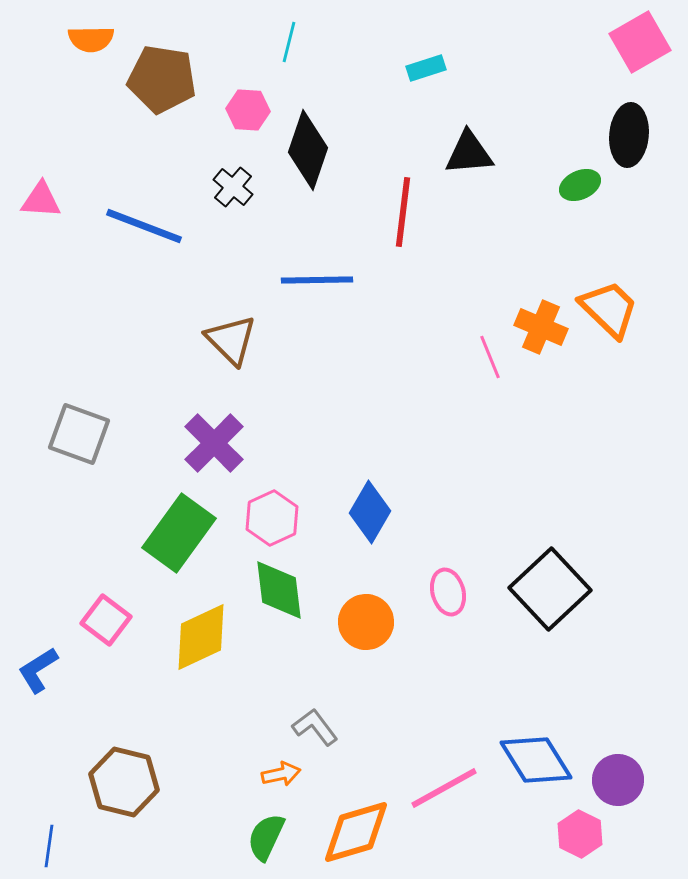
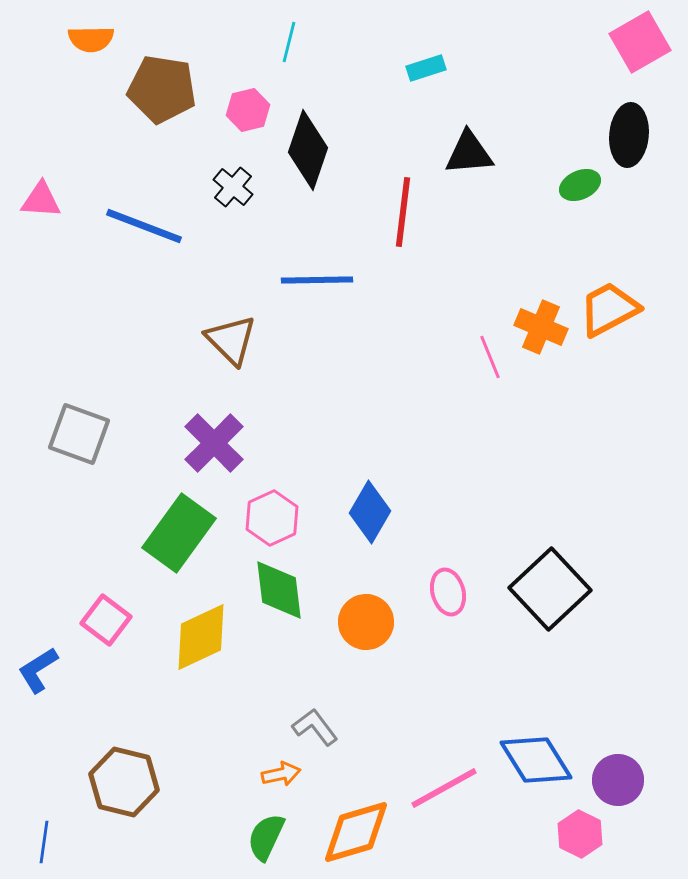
brown pentagon at (162, 79): moved 10 px down
pink hexagon at (248, 110): rotated 18 degrees counterclockwise
orange trapezoid at (609, 309): rotated 72 degrees counterclockwise
blue line at (49, 846): moved 5 px left, 4 px up
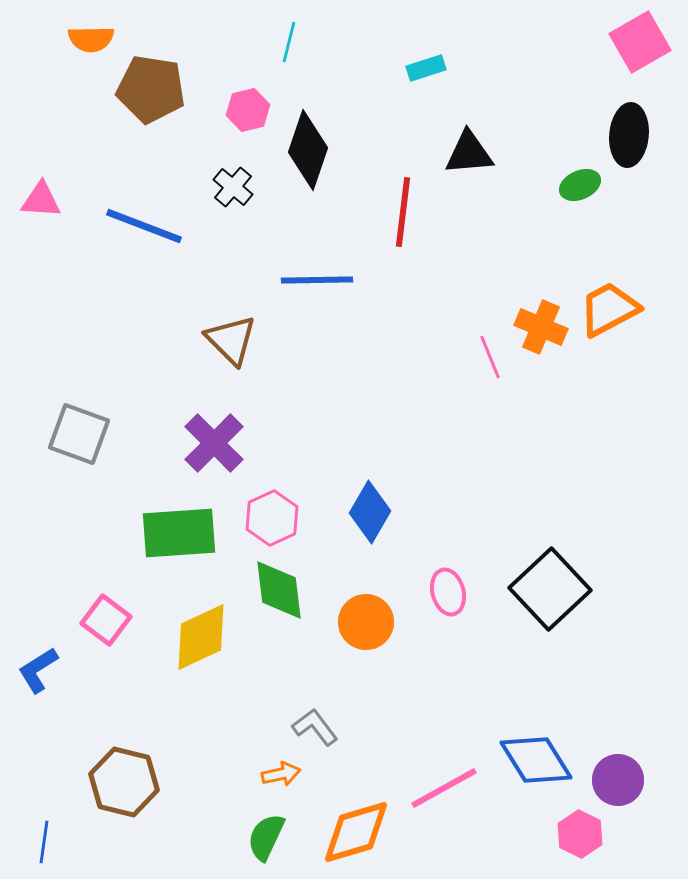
brown pentagon at (162, 89): moved 11 px left
green rectangle at (179, 533): rotated 50 degrees clockwise
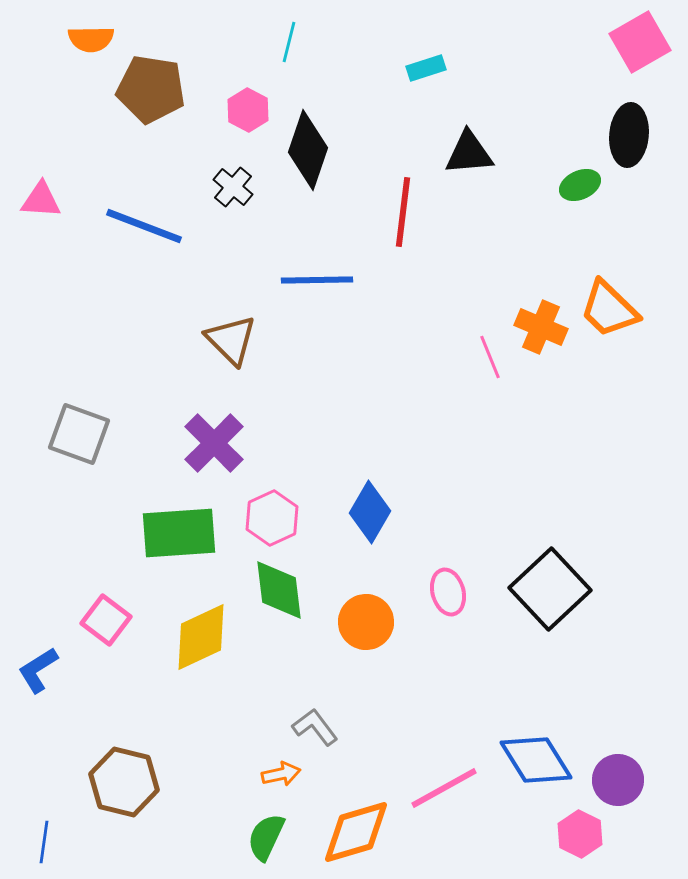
pink hexagon at (248, 110): rotated 18 degrees counterclockwise
orange trapezoid at (609, 309): rotated 108 degrees counterclockwise
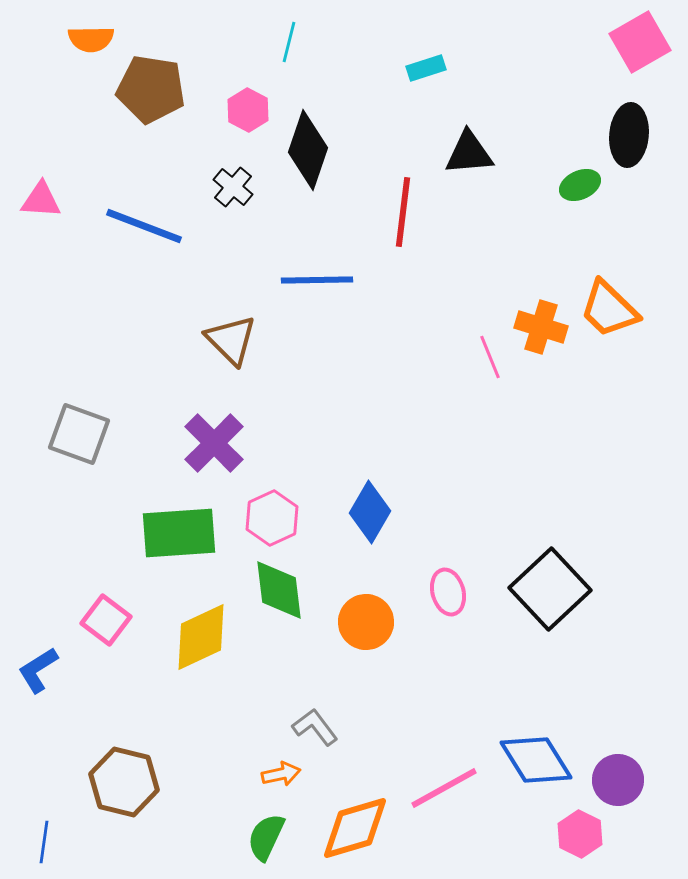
orange cross at (541, 327): rotated 6 degrees counterclockwise
orange diamond at (356, 832): moved 1 px left, 4 px up
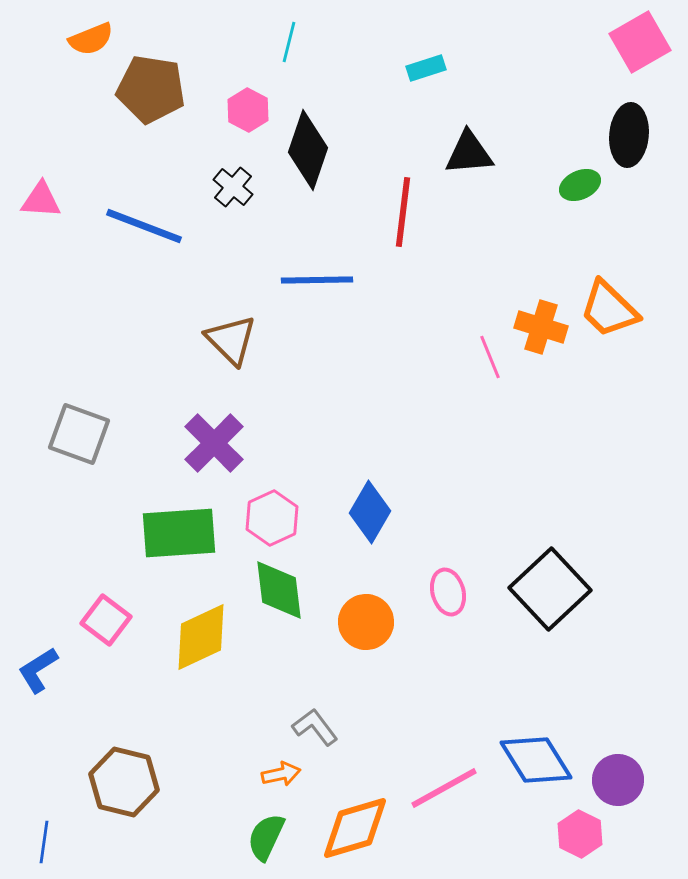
orange semicircle at (91, 39): rotated 21 degrees counterclockwise
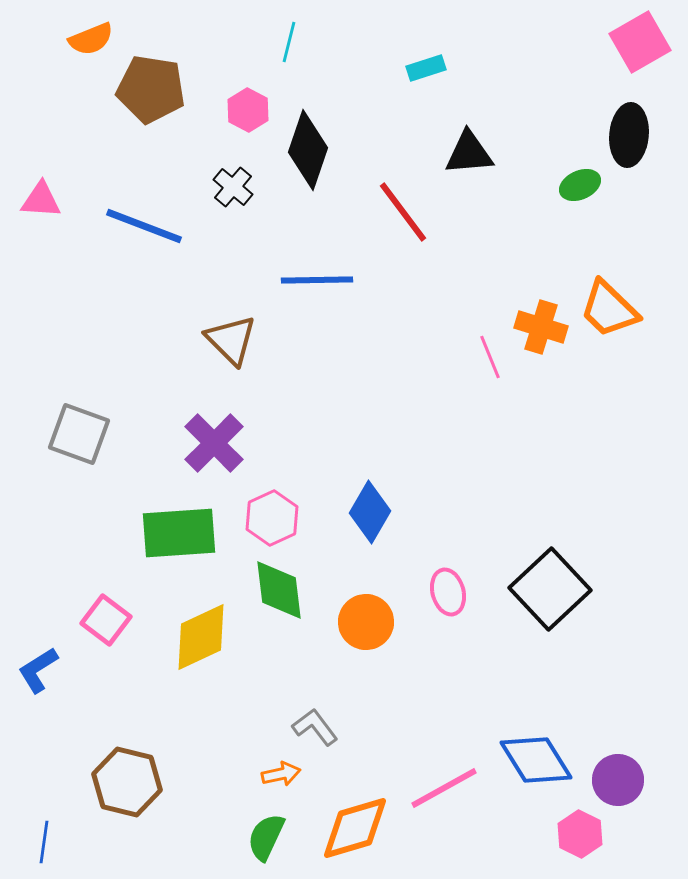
red line at (403, 212): rotated 44 degrees counterclockwise
brown hexagon at (124, 782): moved 3 px right
